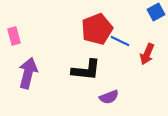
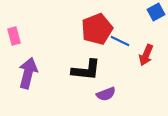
red arrow: moved 1 px left, 1 px down
purple semicircle: moved 3 px left, 3 px up
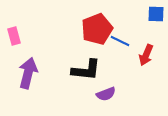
blue square: moved 2 px down; rotated 30 degrees clockwise
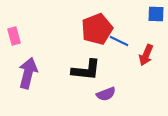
blue line: moved 1 px left
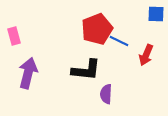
purple semicircle: rotated 114 degrees clockwise
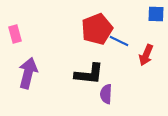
pink rectangle: moved 1 px right, 2 px up
black L-shape: moved 3 px right, 4 px down
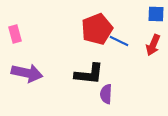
red arrow: moved 7 px right, 10 px up
purple arrow: moved 1 px left; rotated 88 degrees clockwise
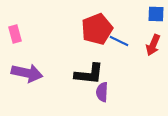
purple semicircle: moved 4 px left, 2 px up
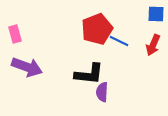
purple arrow: moved 6 px up; rotated 8 degrees clockwise
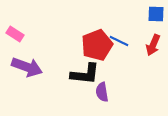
red pentagon: moved 16 px down
pink rectangle: rotated 42 degrees counterclockwise
black L-shape: moved 4 px left
purple semicircle: rotated 12 degrees counterclockwise
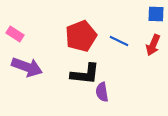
red pentagon: moved 16 px left, 9 px up
